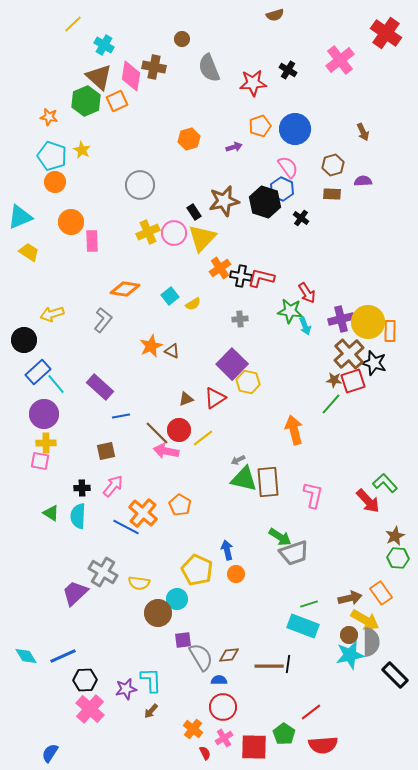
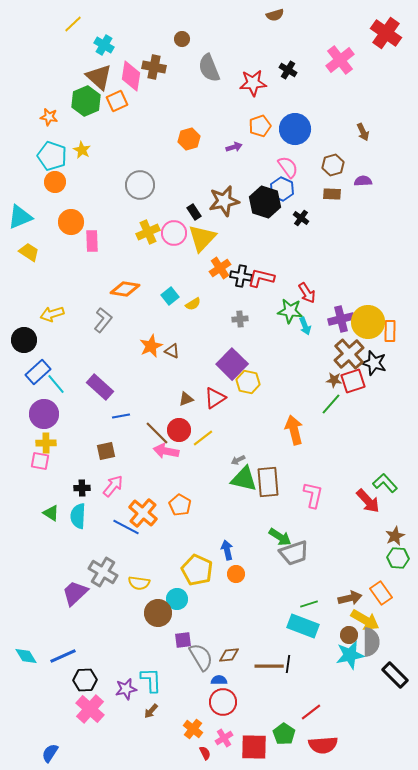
red circle at (223, 707): moved 5 px up
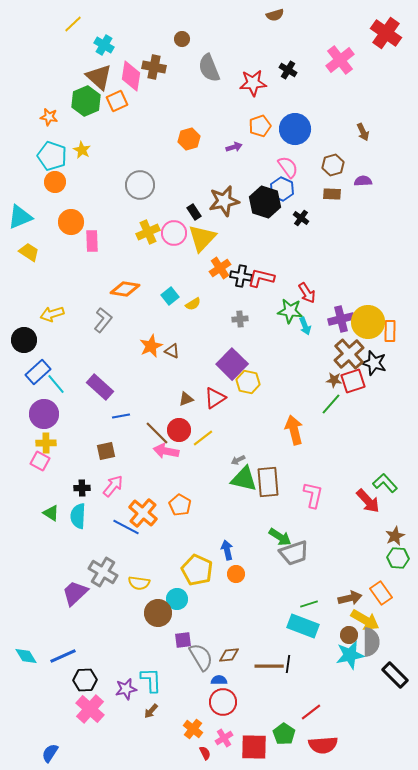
pink square at (40, 461): rotated 18 degrees clockwise
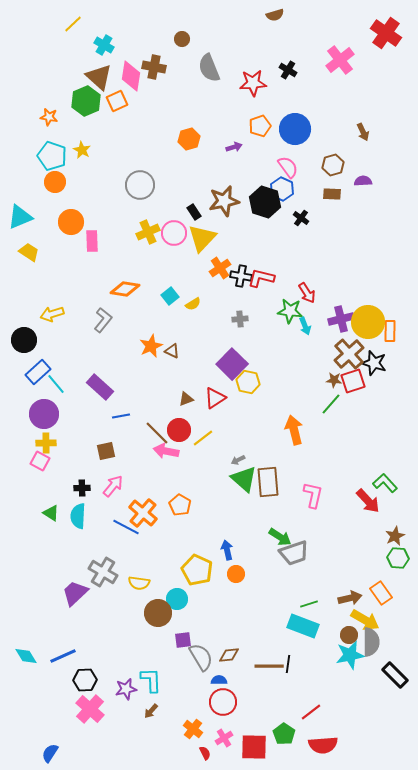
green triangle at (244, 479): rotated 28 degrees clockwise
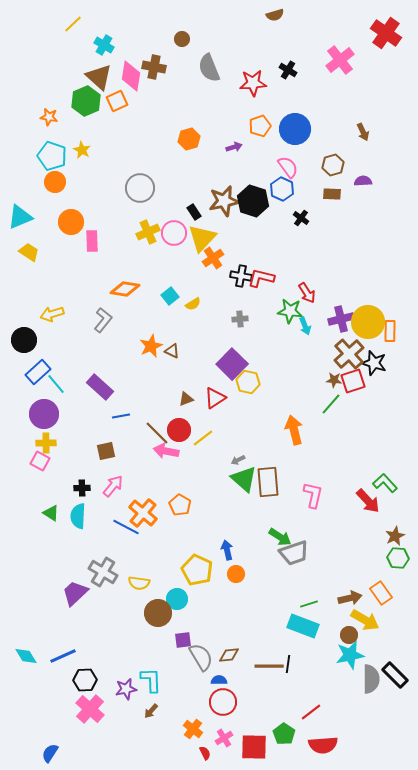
gray circle at (140, 185): moved 3 px down
black hexagon at (265, 202): moved 12 px left, 1 px up
orange cross at (220, 268): moved 7 px left, 10 px up
gray semicircle at (371, 642): moved 37 px down
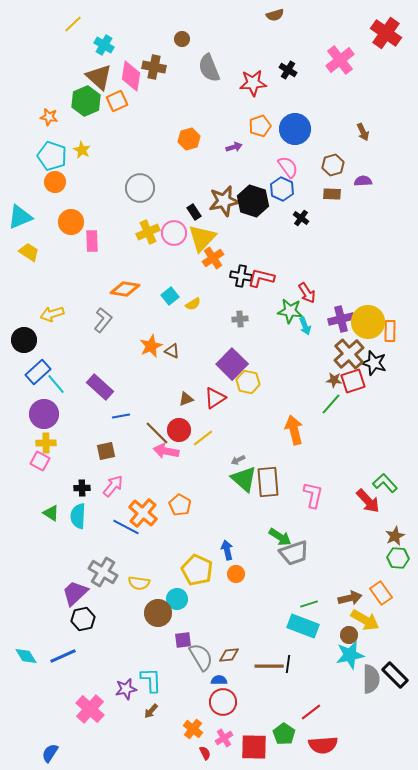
black hexagon at (85, 680): moved 2 px left, 61 px up; rotated 10 degrees counterclockwise
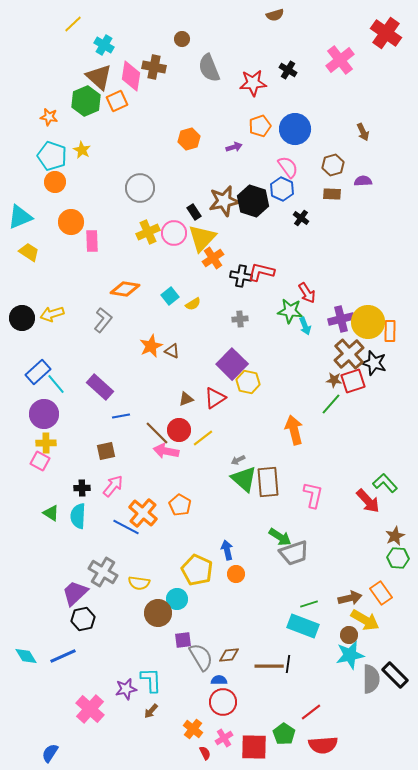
red L-shape at (261, 278): moved 6 px up
black circle at (24, 340): moved 2 px left, 22 px up
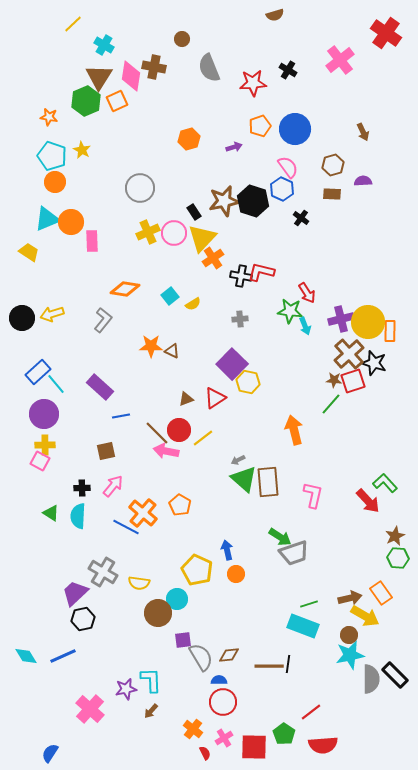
brown triangle at (99, 77): rotated 20 degrees clockwise
cyan triangle at (20, 217): moved 27 px right, 2 px down
orange star at (151, 346): rotated 25 degrees clockwise
yellow cross at (46, 443): moved 1 px left, 2 px down
yellow arrow at (365, 620): moved 4 px up
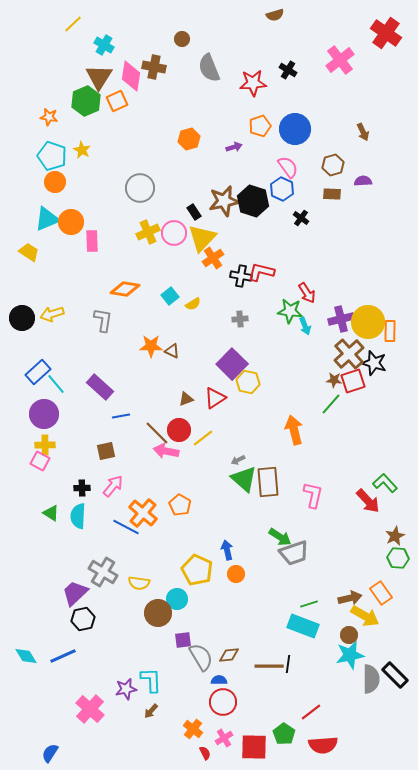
gray L-shape at (103, 320): rotated 30 degrees counterclockwise
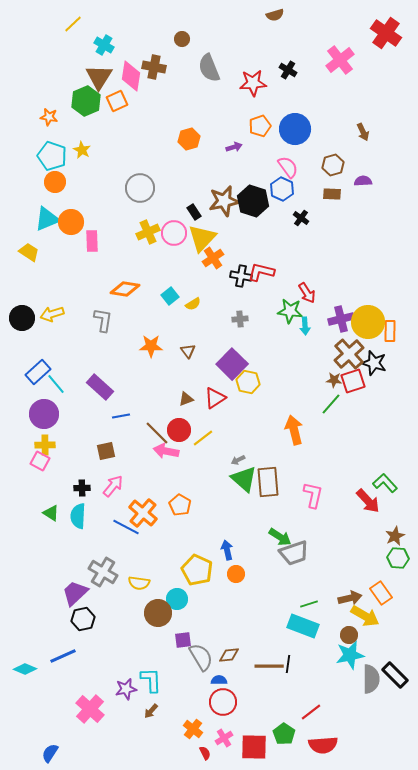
cyan arrow at (305, 326): rotated 18 degrees clockwise
brown triangle at (172, 351): moved 16 px right; rotated 28 degrees clockwise
cyan diamond at (26, 656): moved 1 px left, 13 px down; rotated 35 degrees counterclockwise
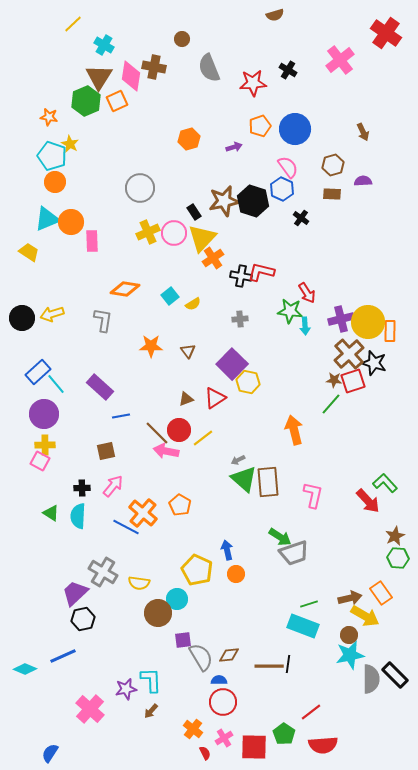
yellow star at (82, 150): moved 12 px left, 6 px up
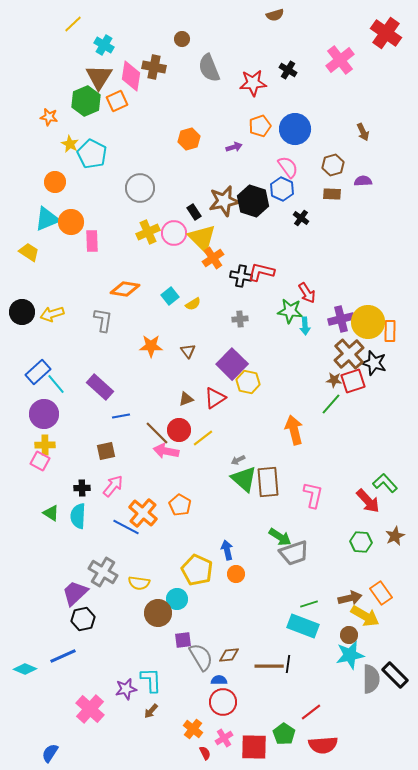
cyan pentagon at (52, 156): moved 40 px right, 2 px up; rotated 8 degrees clockwise
yellow triangle at (202, 238): rotated 28 degrees counterclockwise
black circle at (22, 318): moved 6 px up
green hexagon at (398, 558): moved 37 px left, 16 px up
